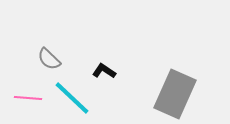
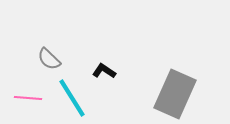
cyan line: rotated 15 degrees clockwise
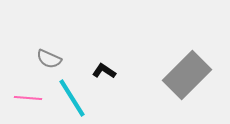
gray semicircle: rotated 20 degrees counterclockwise
gray rectangle: moved 12 px right, 19 px up; rotated 21 degrees clockwise
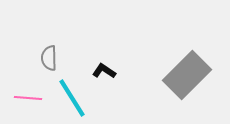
gray semicircle: moved 1 px up; rotated 65 degrees clockwise
